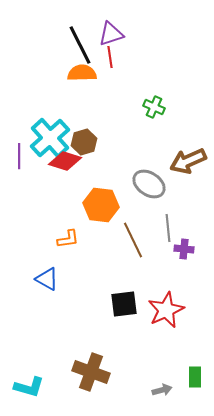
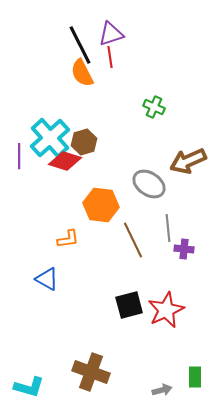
orange semicircle: rotated 116 degrees counterclockwise
black square: moved 5 px right, 1 px down; rotated 8 degrees counterclockwise
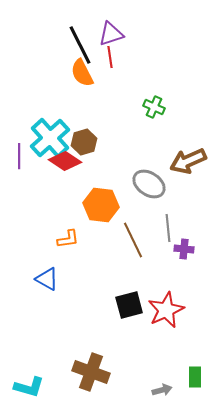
red diamond: rotated 16 degrees clockwise
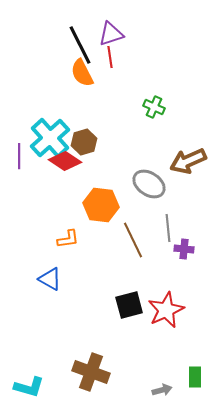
blue triangle: moved 3 px right
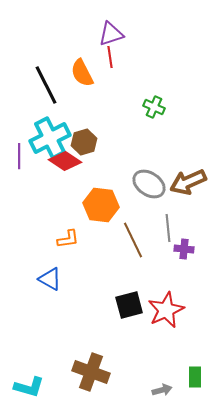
black line: moved 34 px left, 40 px down
cyan cross: rotated 15 degrees clockwise
brown arrow: moved 21 px down
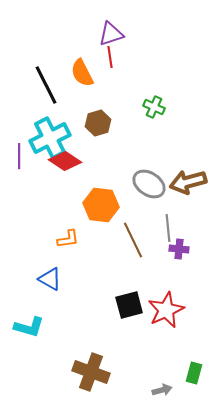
brown hexagon: moved 14 px right, 19 px up
brown arrow: rotated 9 degrees clockwise
purple cross: moved 5 px left
green rectangle: moved 1 px left, 4 px up; rotated 15 degrees clockwise
cyan L-shape: moved 60 px up
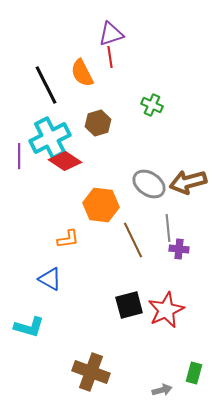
green cross: moved 2 px left, 2 px up
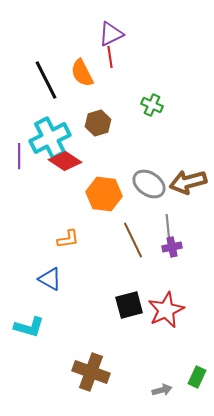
purple triangle: rotated 8 degrees counterclockwise
black line: moved 5 px up
orange hexagon: moved 3 px right, 11 px up
purple cross: moved 7 px left, 2 px up; rotated 18 degrees counterclockwise
green rectangle: moved 3 px right, 4 px down; rotated 10 degrees clockwise
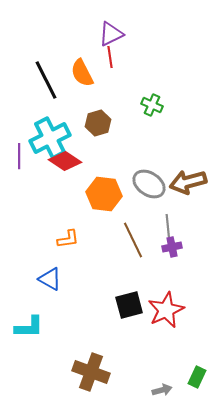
cyan L-shape: rotated 16 degrees counterclockwise
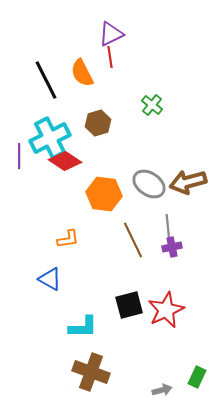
green cross: rotated 15 degrees clockwise
cyan L-shape: moved 54 px right
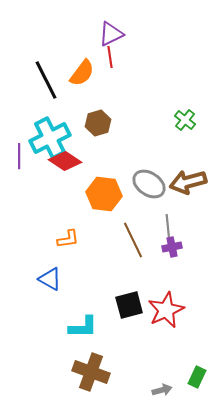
orange semicircle: rotated 116 degrees counterclockwise
green cross: moved 33 px right, 15 px down
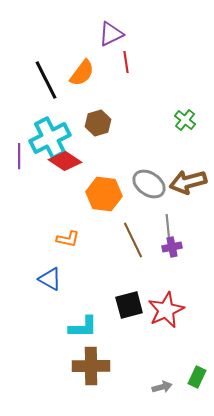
red line: moved 16 px right, 5 px down
orange L-shape: rotated 20 degrees clockwise
brown cross: moved 6 px up; rotated 21 degrees counterclockwise
gray arrow: moved 3 px up
